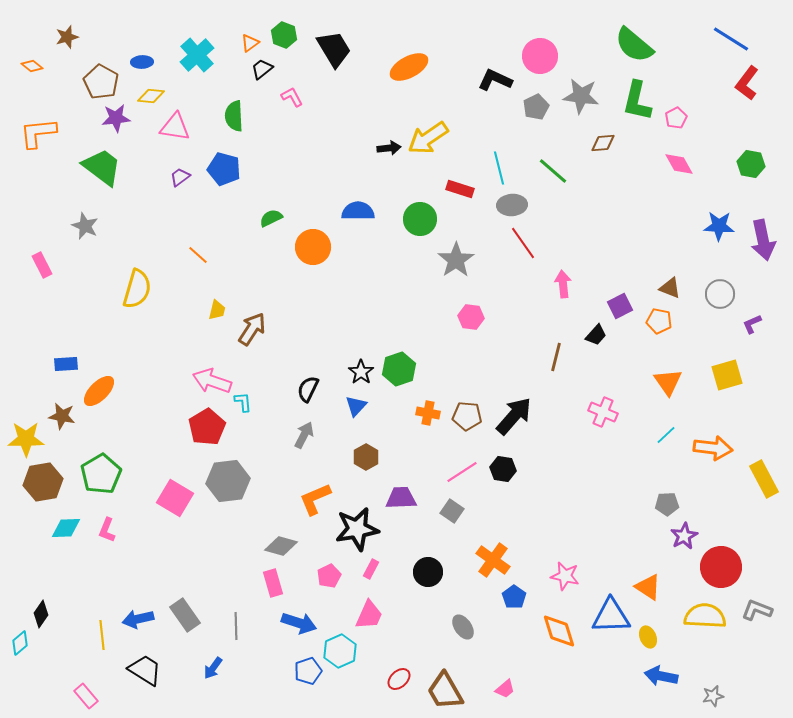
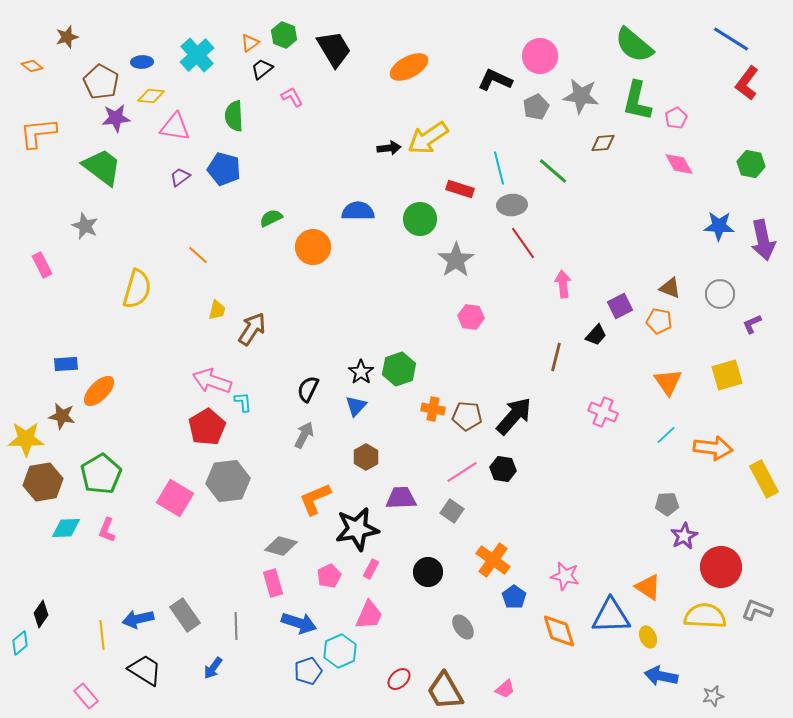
orange cross at (428, 413): moved 5 px right, 4 px up
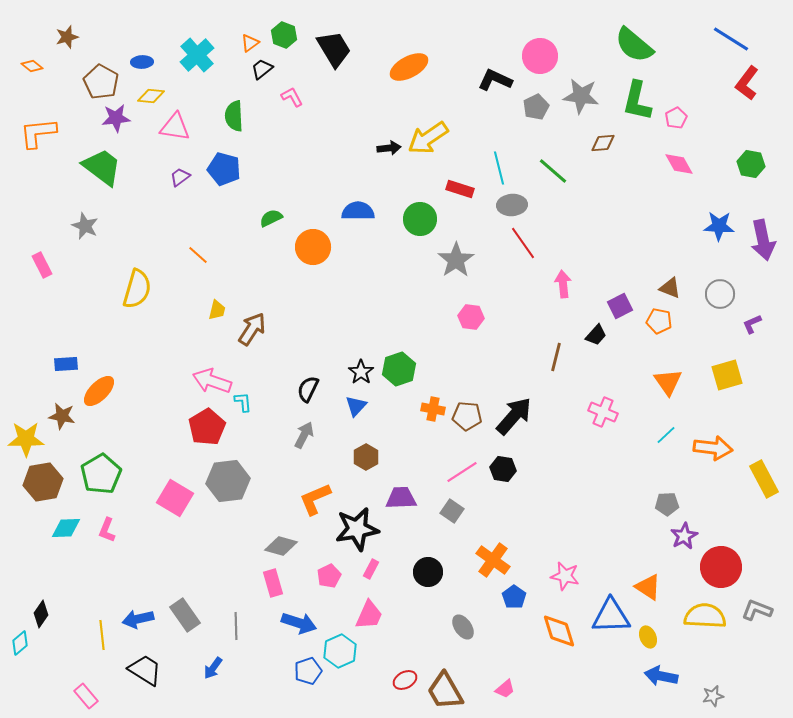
red ellipse at (399, 679): moved 6 px right, 1 px down; rotated 15 degrees clockwise
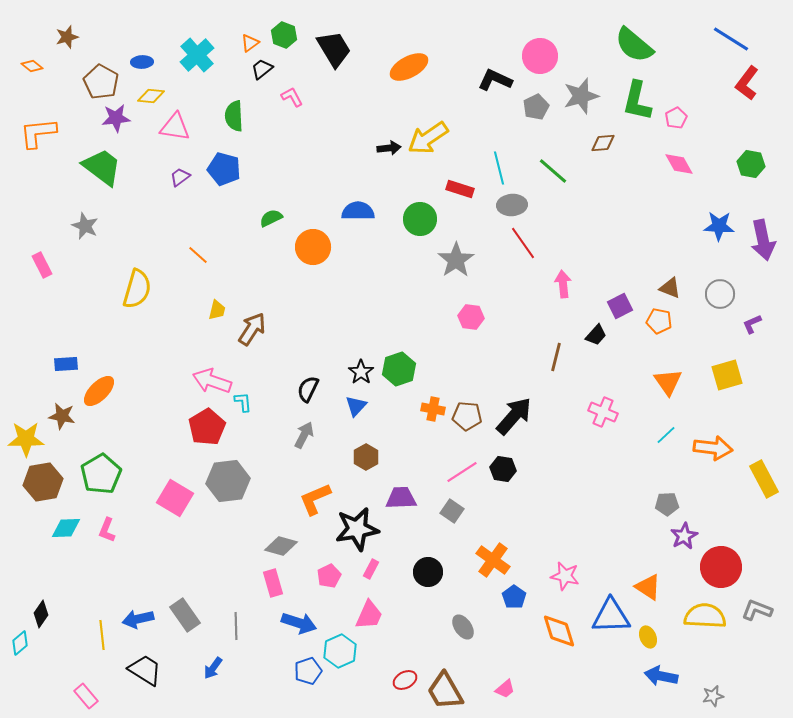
gray star at (581, 96): rotated 24 degrees counterclockwise
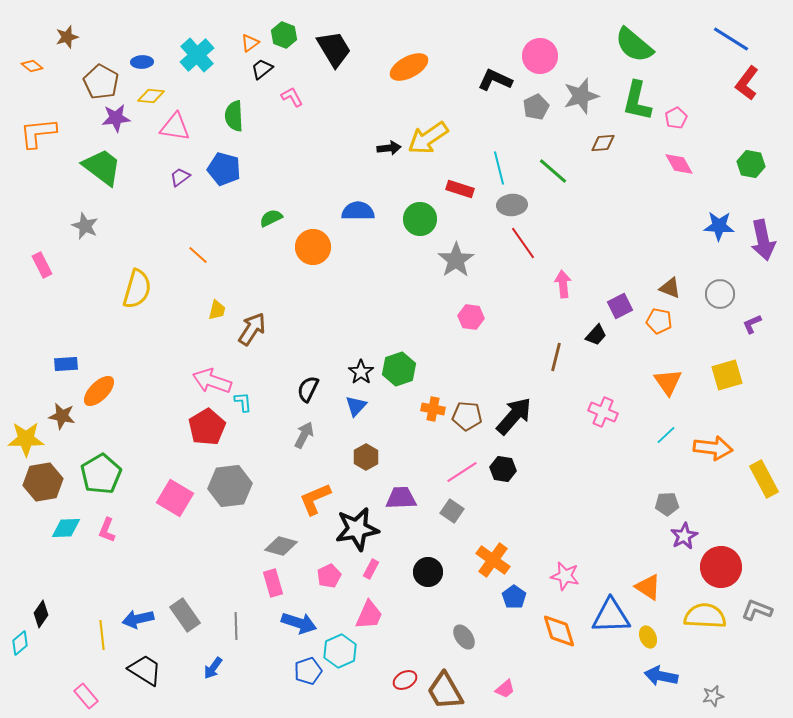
gray hexagon at (228, 481): moved 2 px right, 5 px down
gray ellipse at (463, 627): moved 1 px right, 10 px down
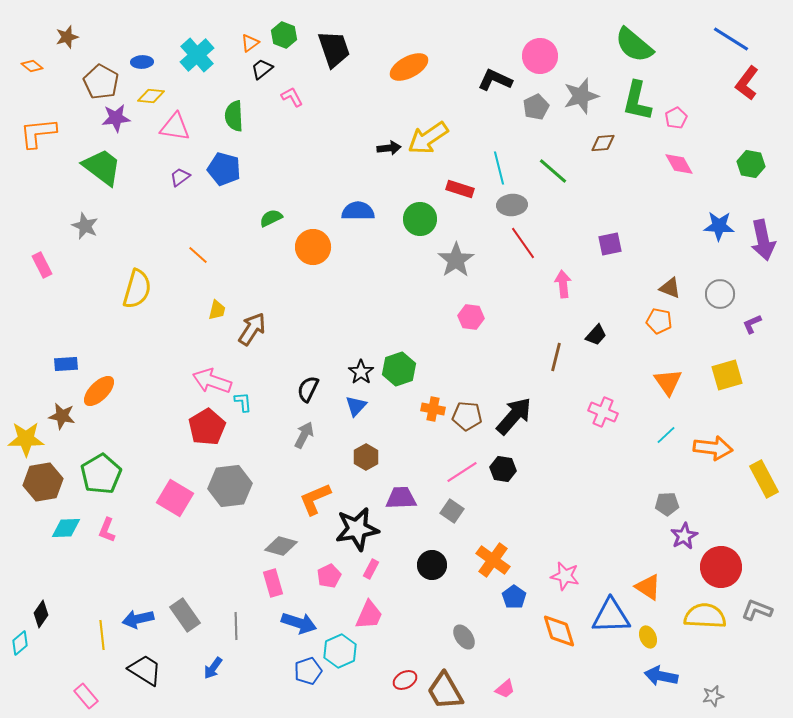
black trapezoid at (334, 49): rotated 12 degrees clockwise
purple square at (620, 306): moved 10 px left, 62 px up; rotated 15 degrees clockwise
black circle at (428, 572): moved 4 px right, 7 px up
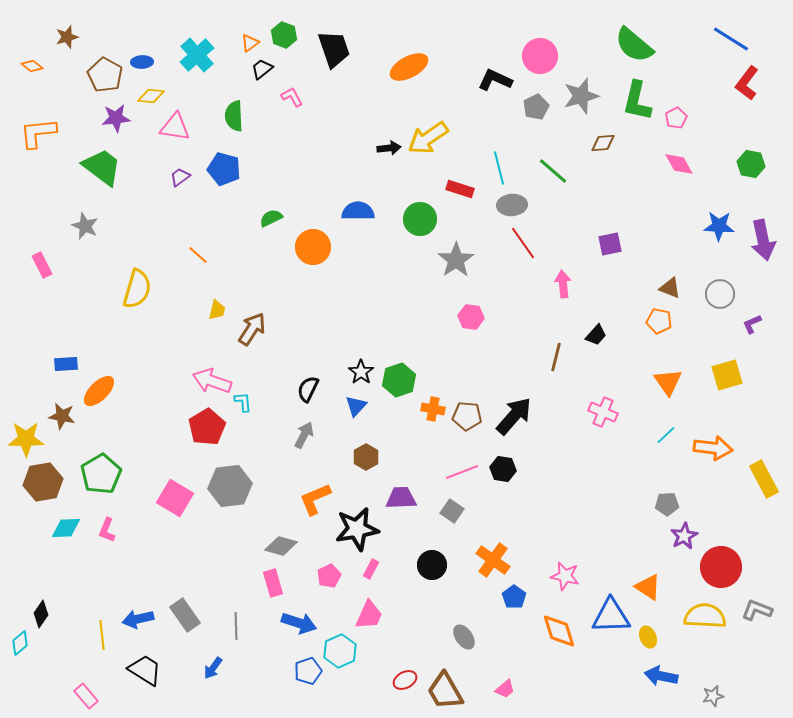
brown pentagon at (101, 82): moved 4 px right, 7 px up
green hexagon at (399, 369): moved 11 px down
pink line at (462, 472): rotated 12 degrees clockwise
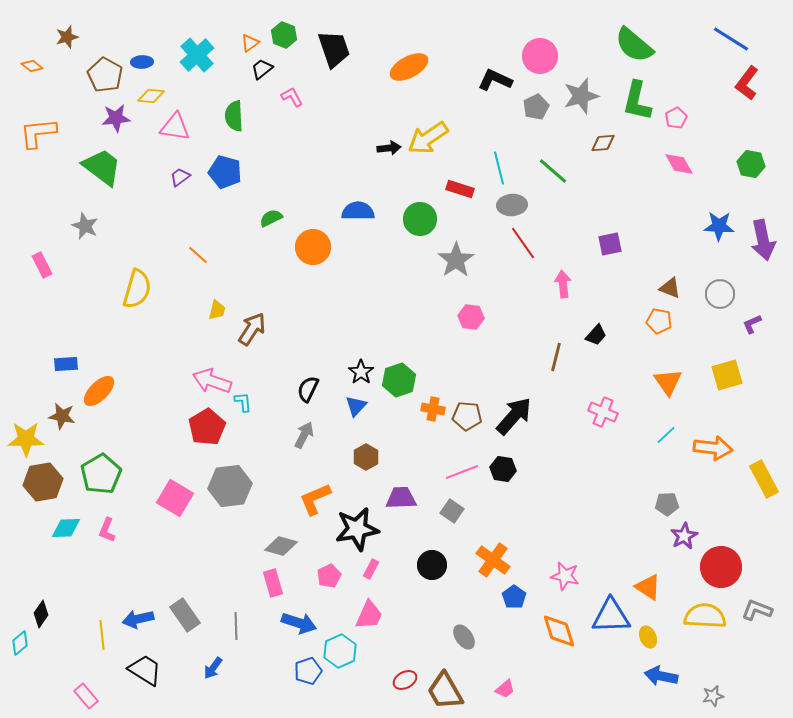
blue pentagon at (224, 169): moved 1 px right, 3 px down
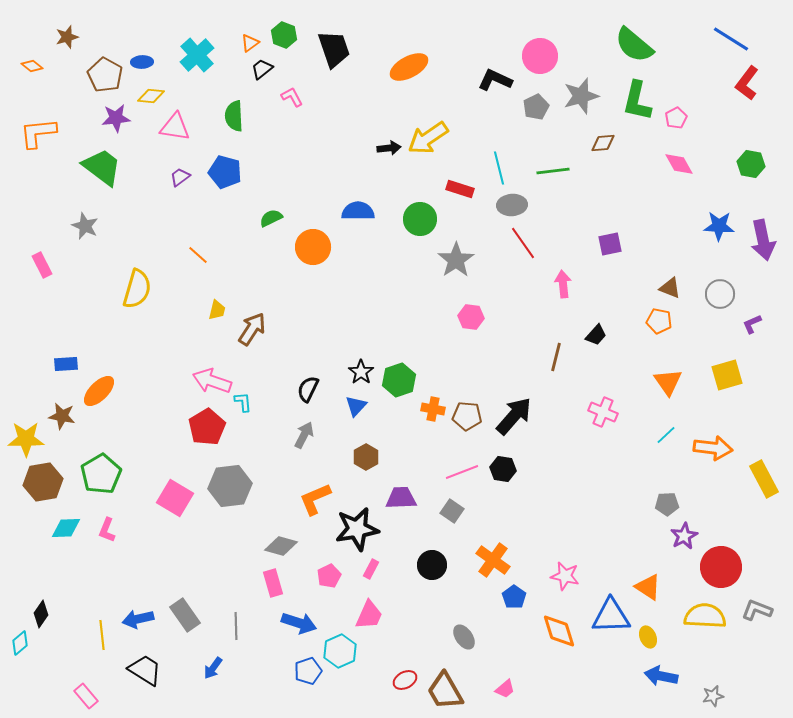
green line at (553, 171): rotated 48 degrees counterclockwise
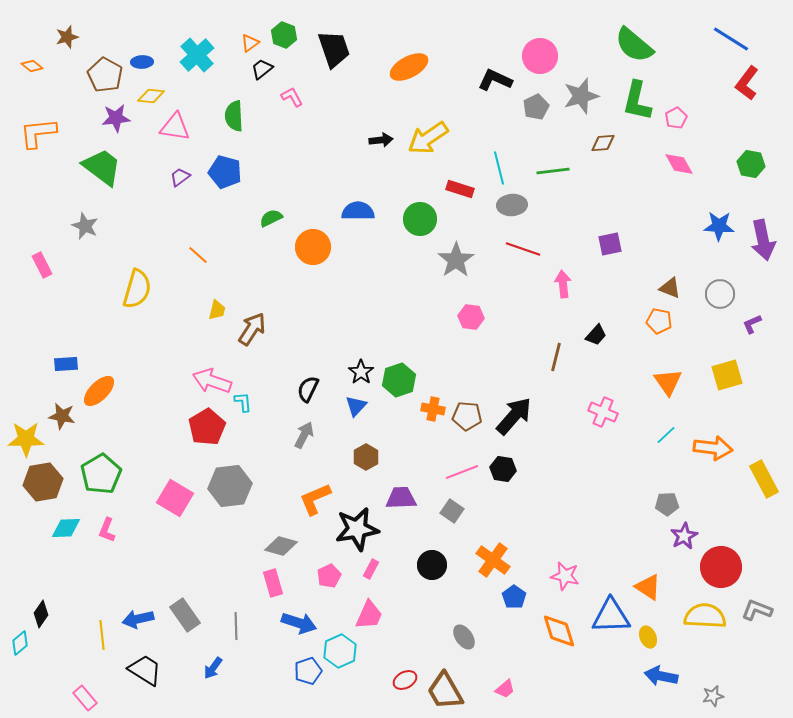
black arrow at (389, 148): moved 8 px left, 8 px up
red line at (523, 243): moved 6 px down; rotated 36 degrees counterclockwise
pink rectangle at (86, 696): moved 1 px left, 2 px down
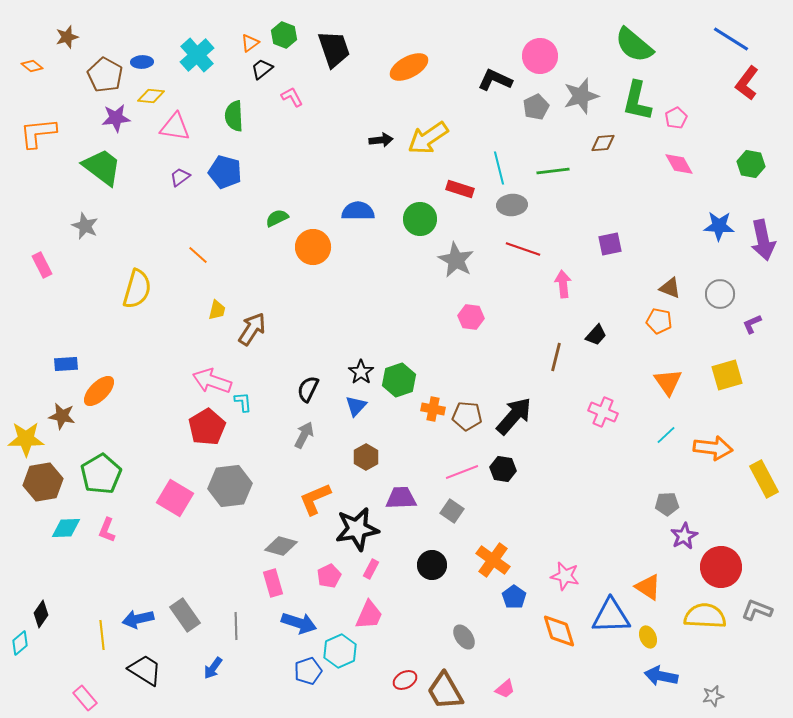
green semicircle at (271, 218): moved 6 px right
gray star at (456, 260): rotated 9 degrees counterclockwise
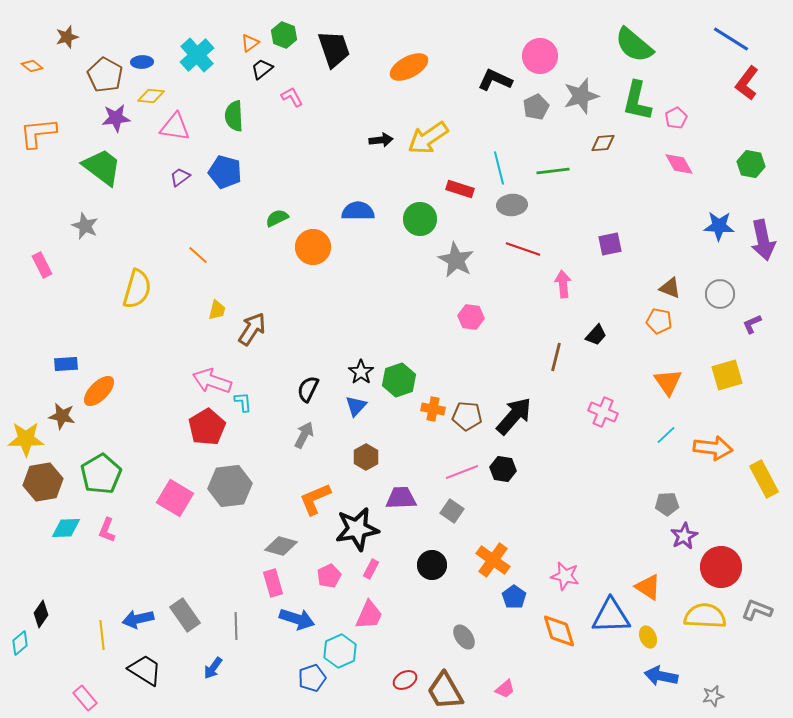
blue arrow at (299, 623): moved 2 px left, 4 px up
blue pentagon at (308, 671): moved 4 px right, 7 px down
